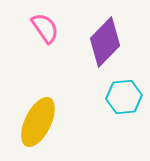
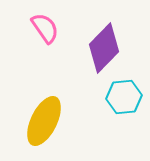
purple diamond: moved 1 px left, 6 px down
yellow ellipse: moved 6 px right, 1 px up
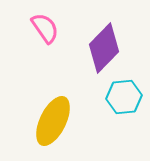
yellow ellipse: moved 9 px right
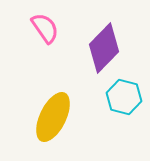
cyan hexagon: rotated 20 degrees clockwise
yellow ellipse: moved 4 px up
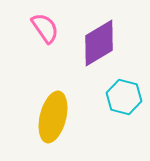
purple diamond: moved 5 px left, 5 px up; rotated 15 degrees clockwise
yellow ellipse: rotated 12 degrees counterclockwise
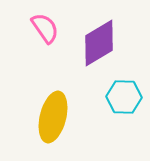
cyan hexagon: rotated 12 degrees counterclockwise
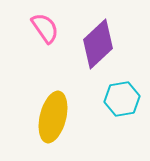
purple diamond: moved 1 px left, 1 px down; rotated 12 degrees counterclockwise
cyan hexagon: moved 2 px left, 2 px down; rotated 12 degrees counterclockwise
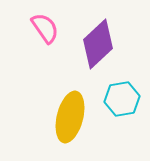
yellow ellipse: moved 17 px right
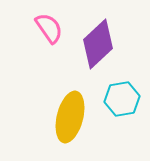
pink semicircle: moved 4 px right
